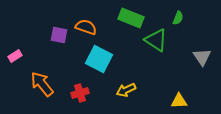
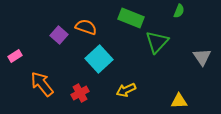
green semicircle: moved 1 px right, 7 px up
purple square: rotated 30 degrees clockwise
green triangle: moved 1 px right, 2 px down; rotated 40 degrees clockwise
cyan square: rotated 20 degrees clockwise
red cross: rotated 12 degrees counterclockwise
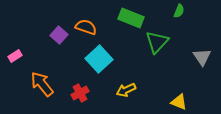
yellow triangle: moved 1 px down; rotated 24 degrees clockwise
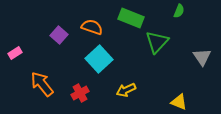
orange semicircle: moved 6 px right
pink rectangle: moved 3 px up
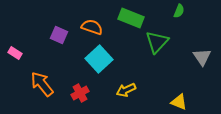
purple square: rotated 18 degrees counterclockwise
pink rectangle: rotated 64 degrees clockwise
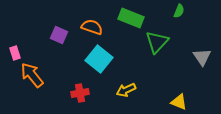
pink rectangle: rotated 40 degrees clockwise
cyan square: rotated 8 degrees counterclockwise
orange arrow: moved 10 px left, 9 px up
red cross: rotated 18 degrees clockwise
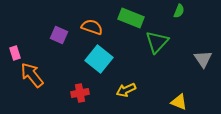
gray triangle: moved 1 px right, 2 px down
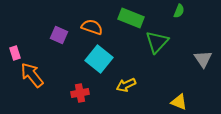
yellow arrow: moved 5 px up
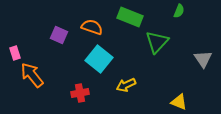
green rectangle: moved 1 px left, 1 px up
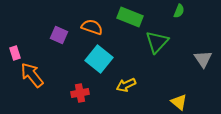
yellow triangle: rotated 18 degrees clockwise
